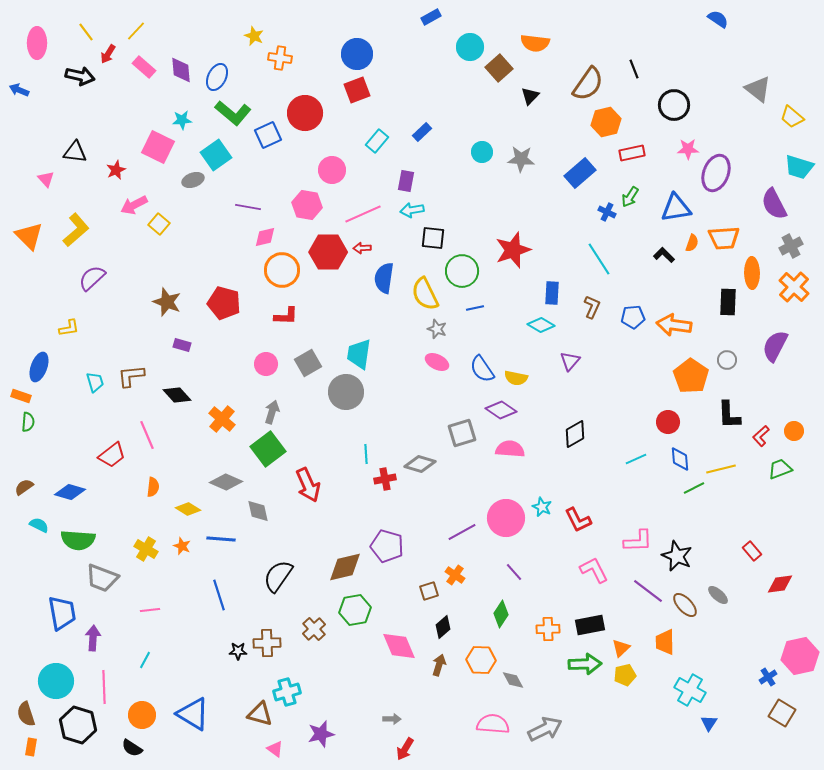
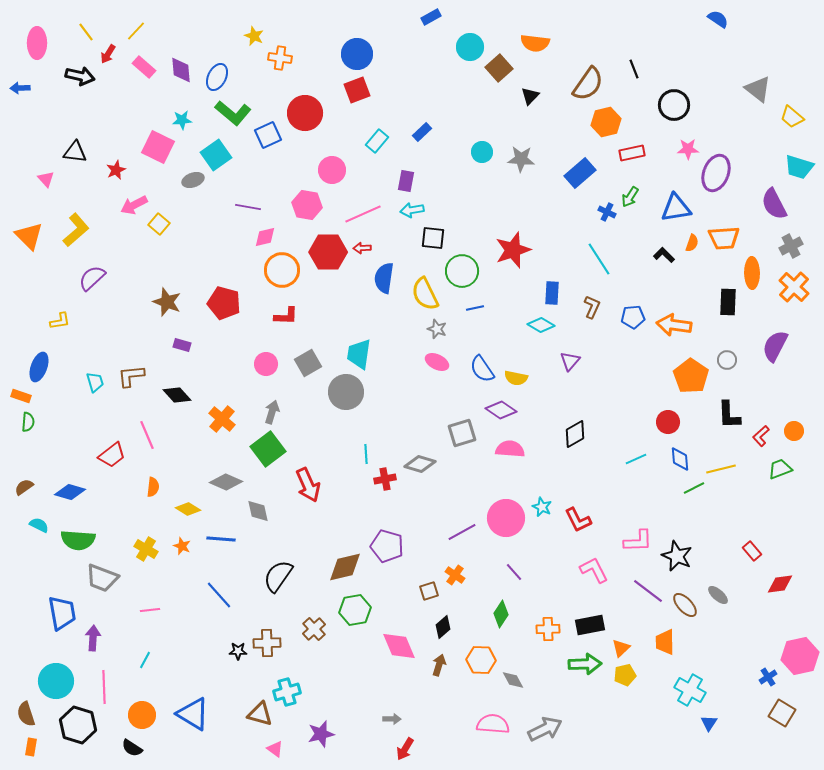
blue arrow at (19, 90): moved 1 px right, 2 px up; rotated 24 degrees counterclockwise
yellow L-shape at (69, 328): moved 9 px left, 7 px up
blue line at (219, 595): rotated 24 degrees counterclockwise
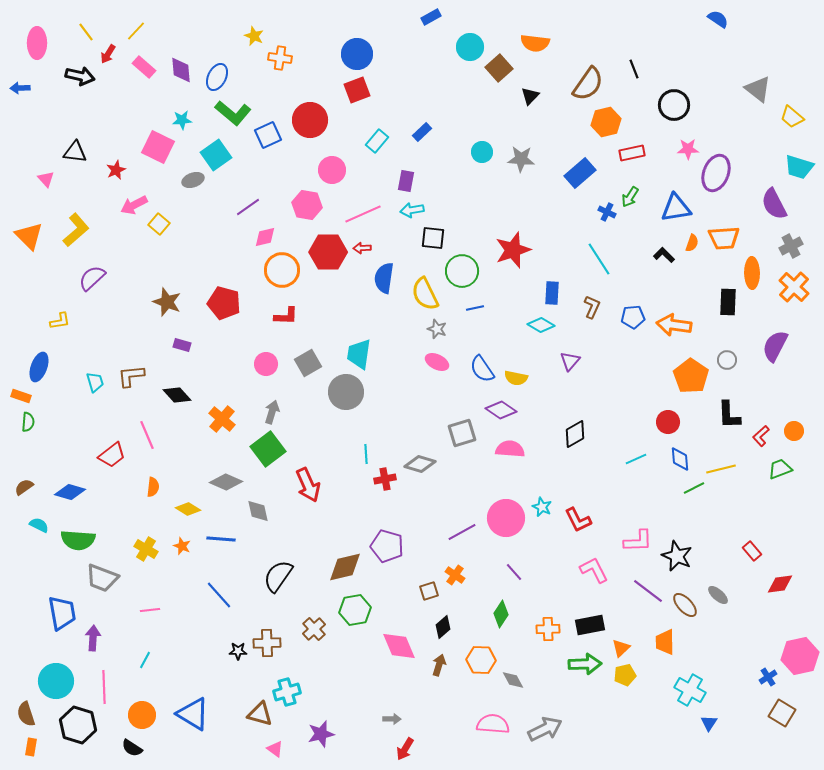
red circle at (305, 113): moved 5 px right, 7 px down
purple line at (248, 207): rotated 45 degrees counterclockwise
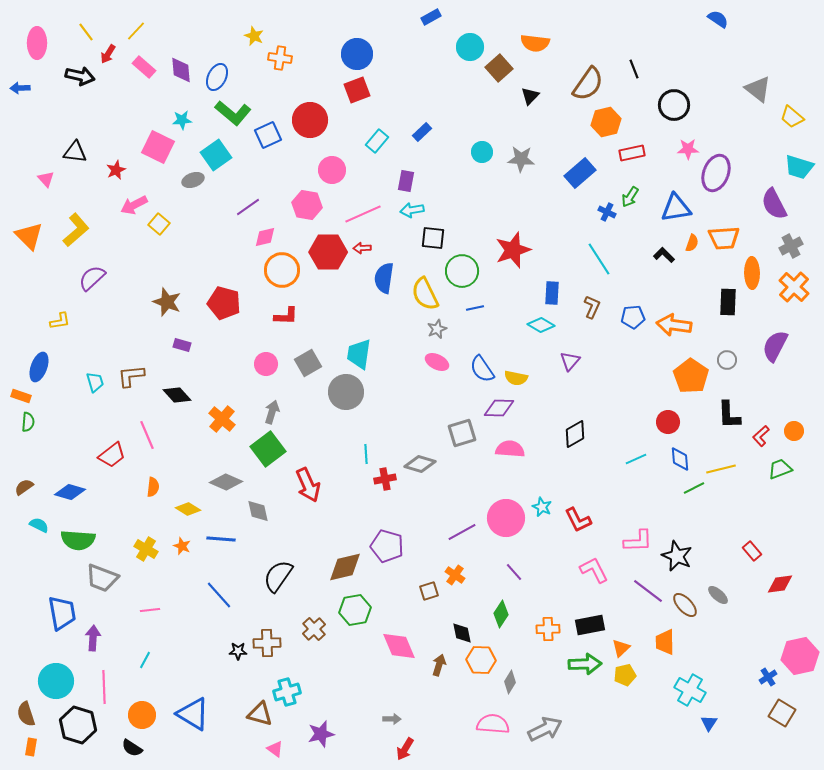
gray star at (437, 329): rotated 30 degrees clockwise
purple diamond at (501, 410): moved 2 px left, 2 px up; rotated 32 degrees counterclockwise
black diamond at (443, 627): moved 19 px right, 6 px down; rotated 60 degrees counterclockwise
gray diamond at (513, 680): moved 3 px left, 2 px down; rotated 60 degrees clockwise
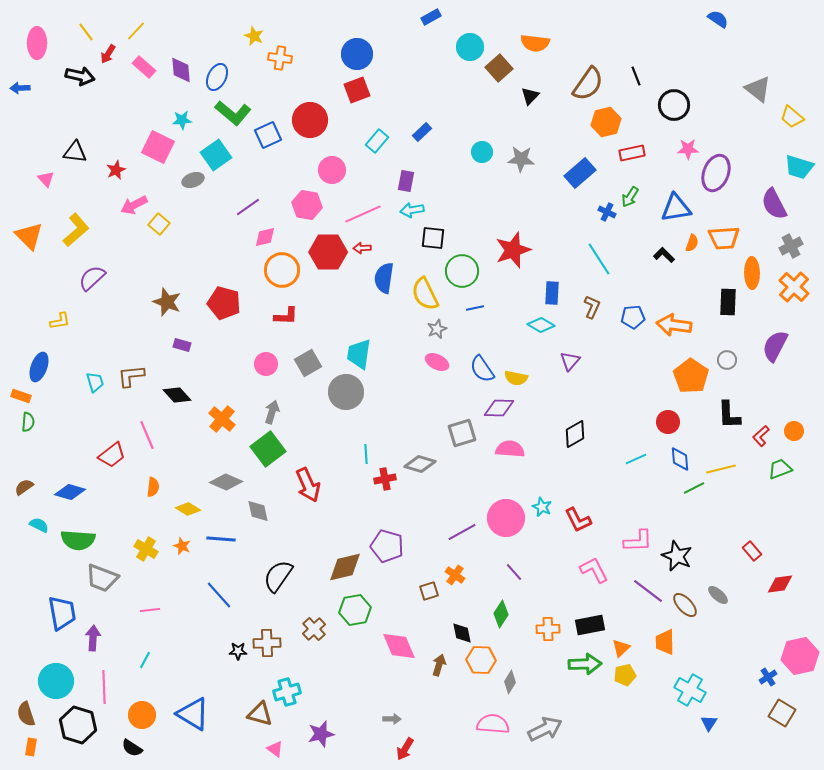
black line at (634, 69): moved 2 px right, 7 px down
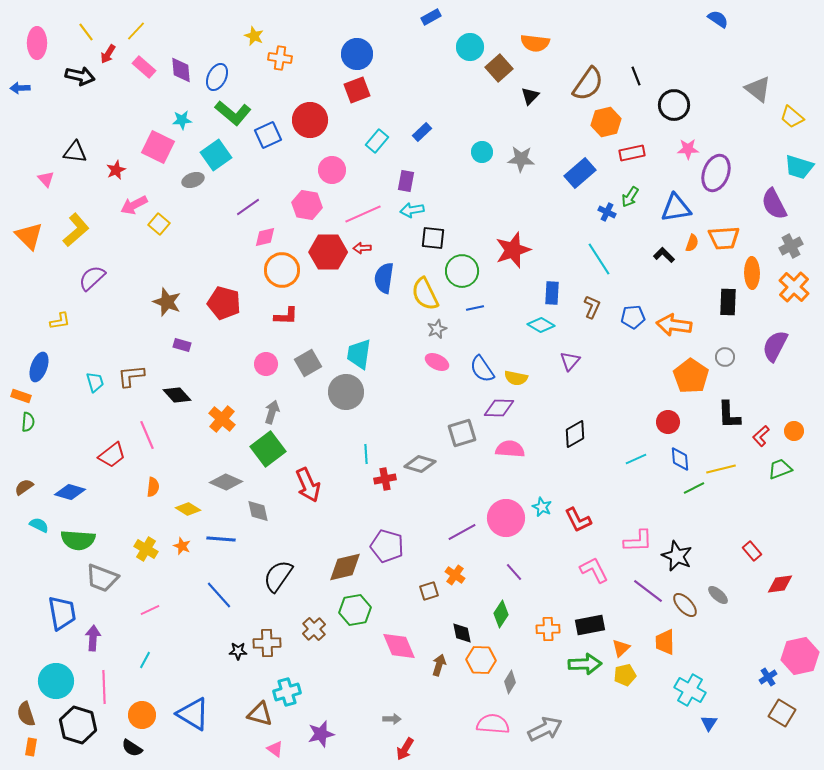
gray circle at (727, 360): moved 2 px left, 3 px up
pink line at (150, 610): rotated 18 degrees counterclockwise
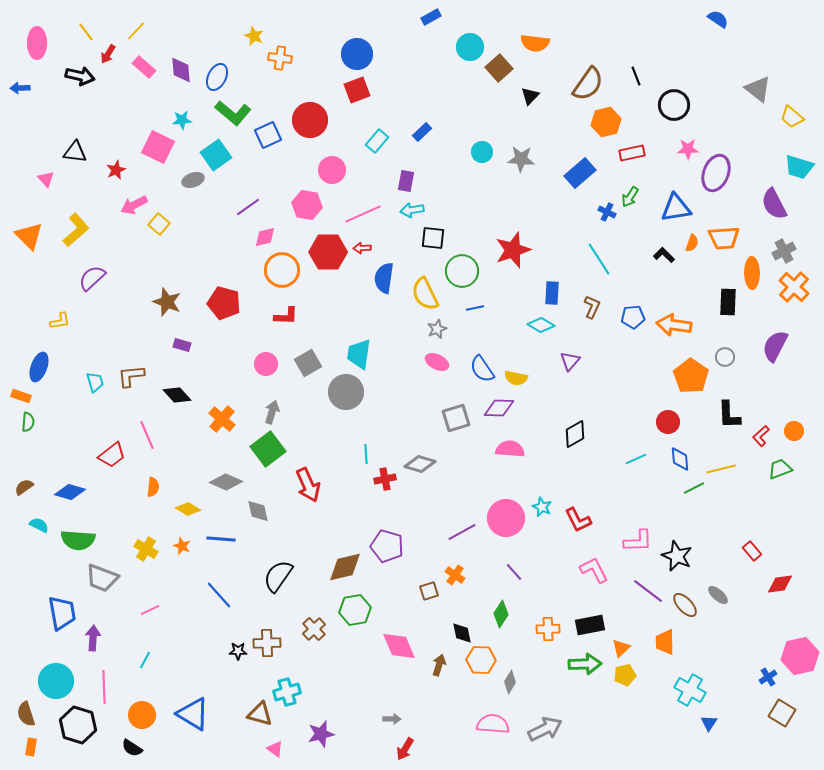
gray cross at (791, 246): moved 7 px left, 5 px down
gray square at (462, 433): moved 6 px left, 15 px up
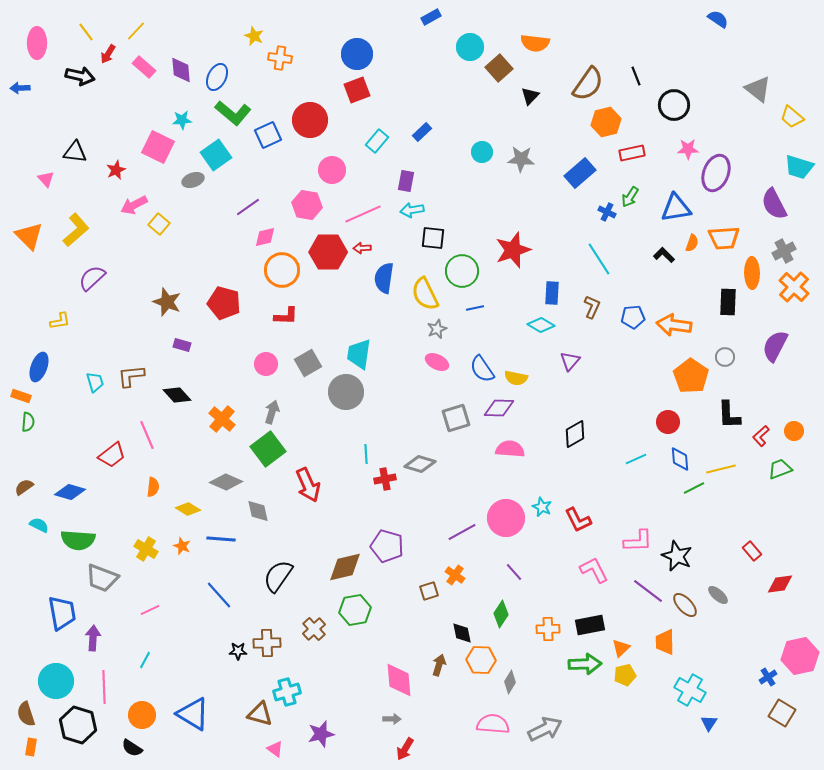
pink diamond at (399, 646): moved 34 px down; rotated 18 degrees clockwise
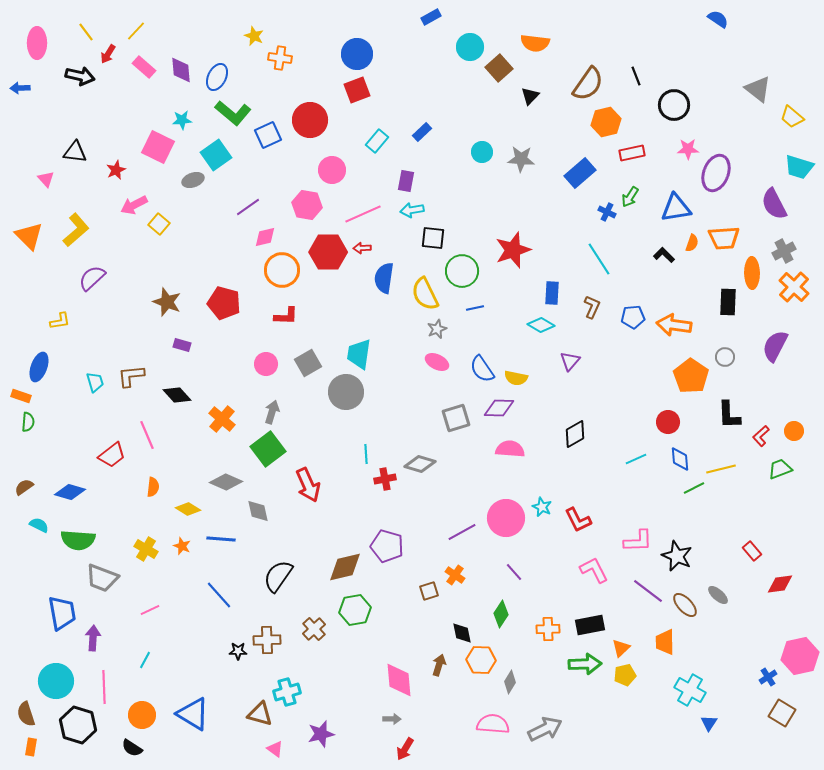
brown cross at (267, 643): moved 3 px up
